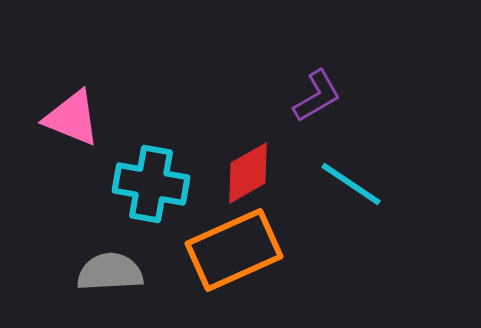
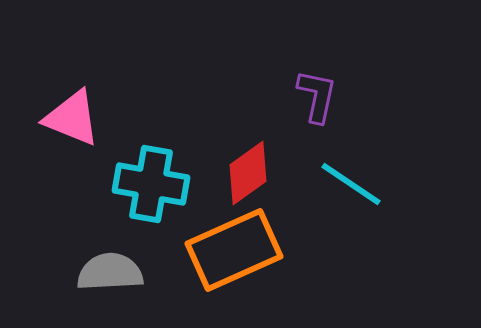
purple L-shape: rotated 48 degrees counterclockwise
red diamond: rotated 6 degrees counterclockwise
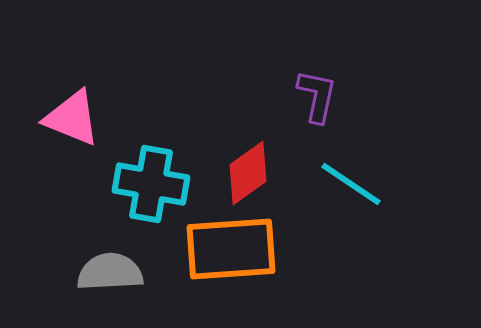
orange rectangle: moved 3 px left, 1 px up; rotated 20 degrees clockwise
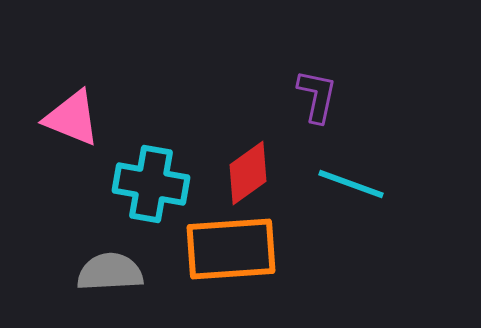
cyan line: rotated 14 degrees counterclockwise
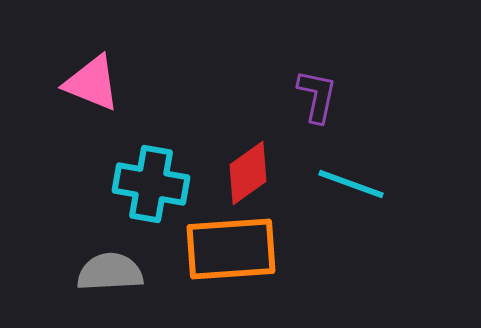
pink triangle: moved 20 px right, 35 px up
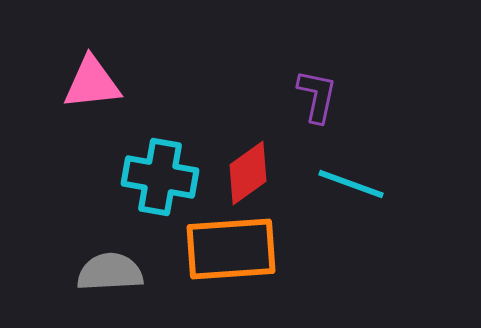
pink triangle: rotated 28 degrees counterclockwise
cyan cross: moved 9 px right, 7 px up
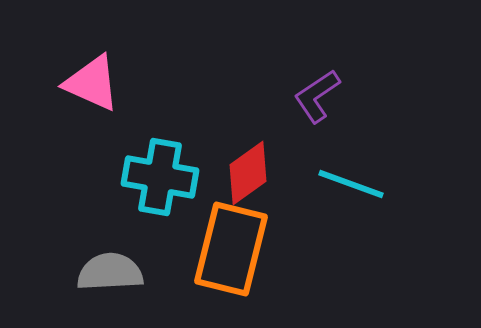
pink triangle: rotated 30 degrees clockwise
purple L-shape: rotated 136 degrees counterclockwise
orange rectangle: rotated 72 degrees counterclockwise
